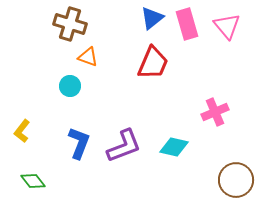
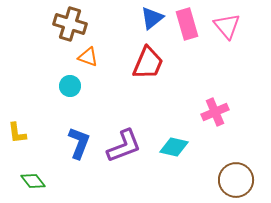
red trapezoid: moved 5 px left
yellow L-shape: moved 5 px left, 2 px down; rotated 45 degrees counterclockwise
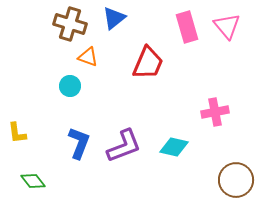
blue triangle: moved 38 px left
pink rectangle: moved 3 px down
pink cross: rotated 12 degrees clockwise
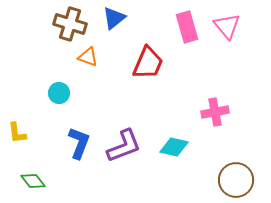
cyan circle: moved 11 px left, 7 px down
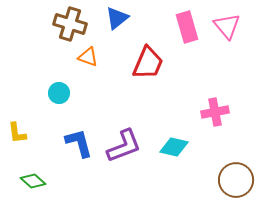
blue triangle: moved 3 px right
blue L-shape: rotated 36 degrees counterclockwise
green diamond: rotated 10 degrees counterclockwise
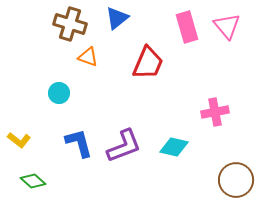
yellow L-shape: moved 2 px right, 7 px down; rotated 45 degrees counterclockwise
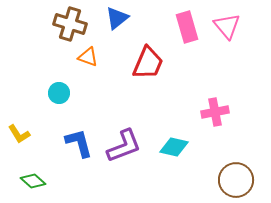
yellow L-shape: moved 6 px up; rotated 20 degrees clockwise
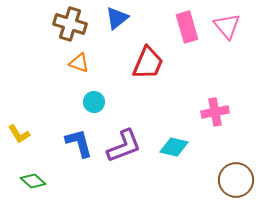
orange triangle: moved 9 px left, 6 px down
cyan circle: moved 35 px right, 9 px down
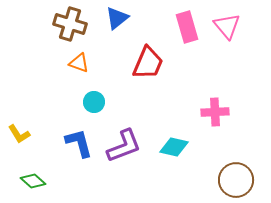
pink cross: rotated 8 degrees clockwise
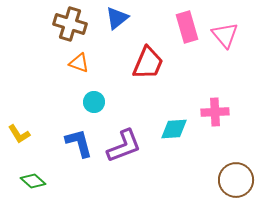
pink triangle: moved 2 px left, 9 px down
cyan diamond: moved 18 px up; rotated 16 degrees counterclockwise
